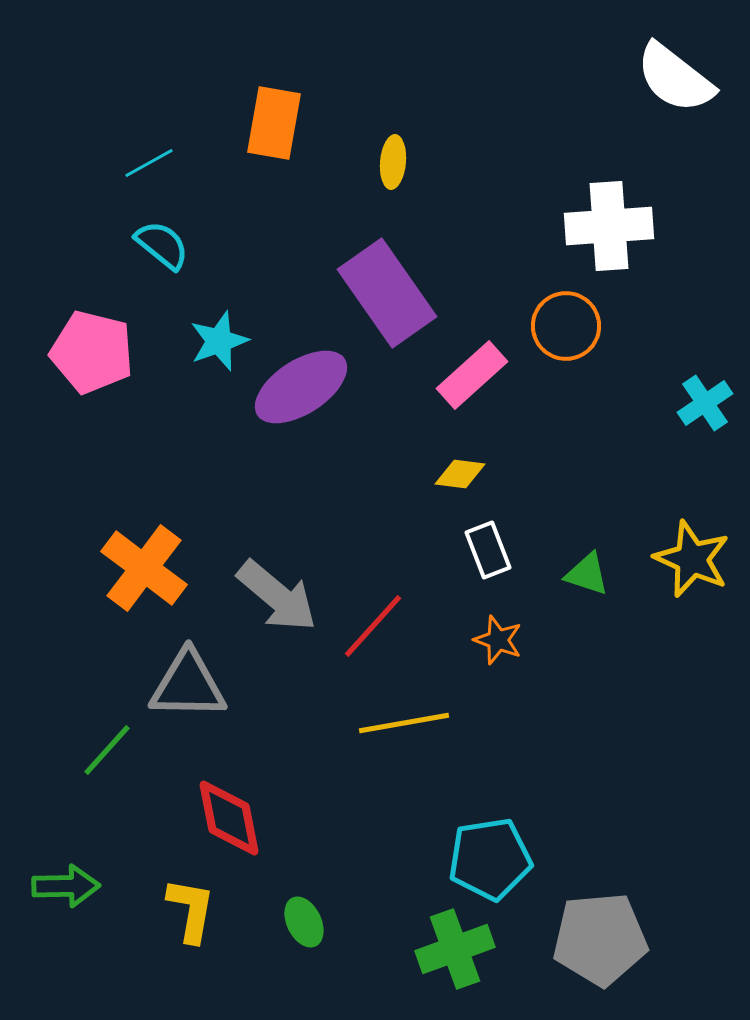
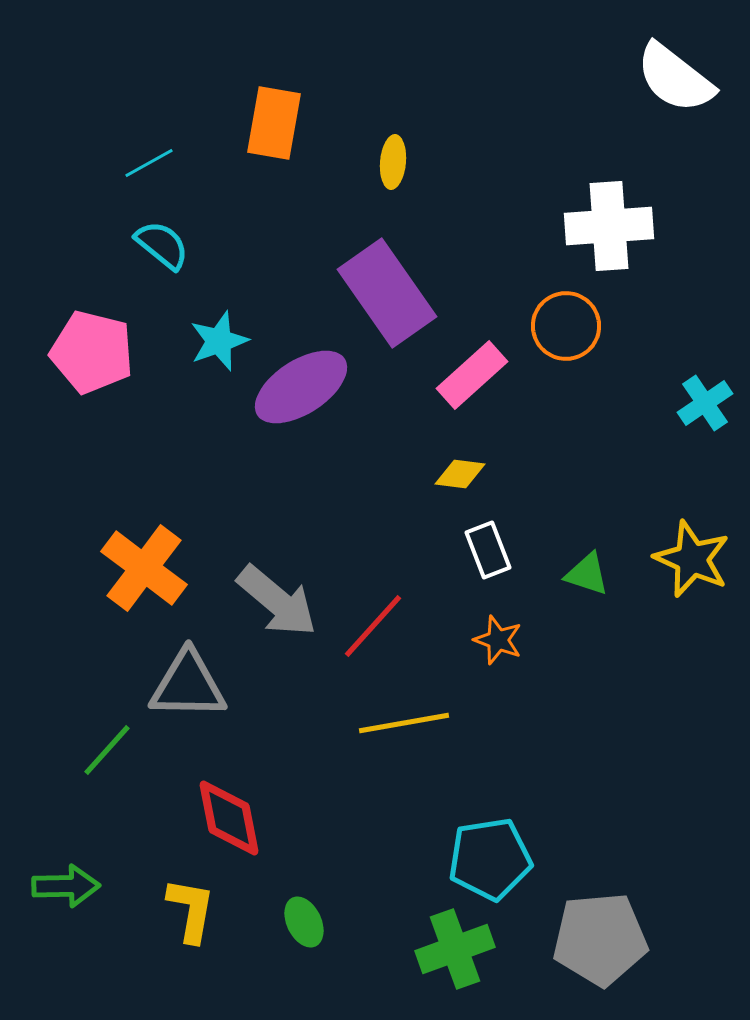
gray arrow: moved 5 px down
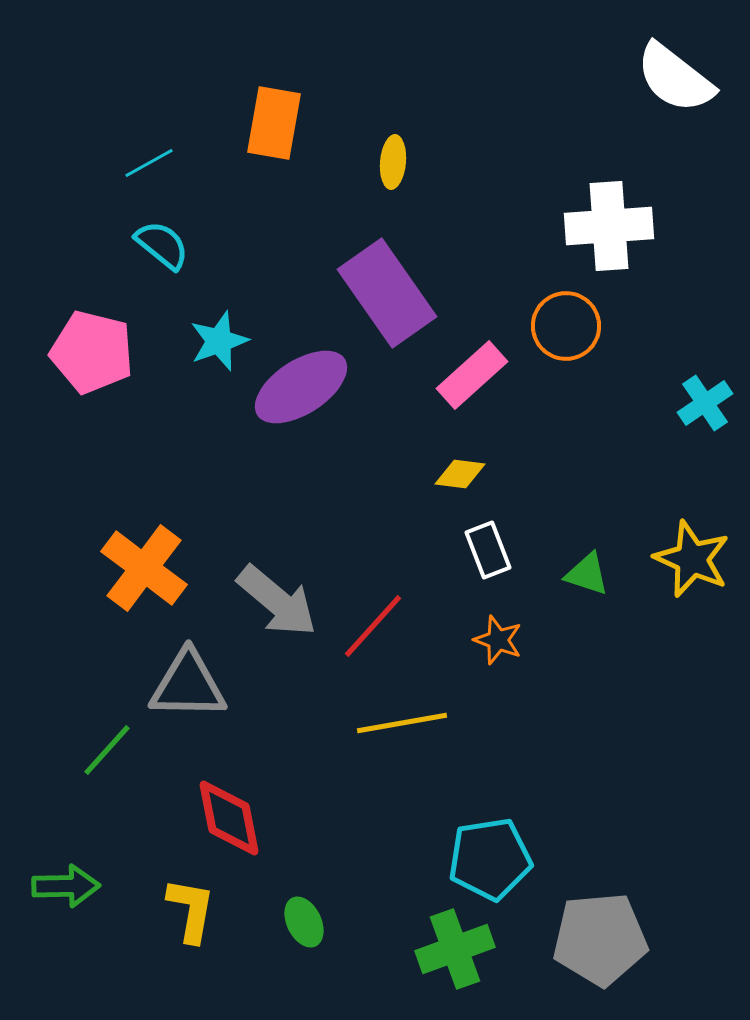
yellow line: moved 2 px left
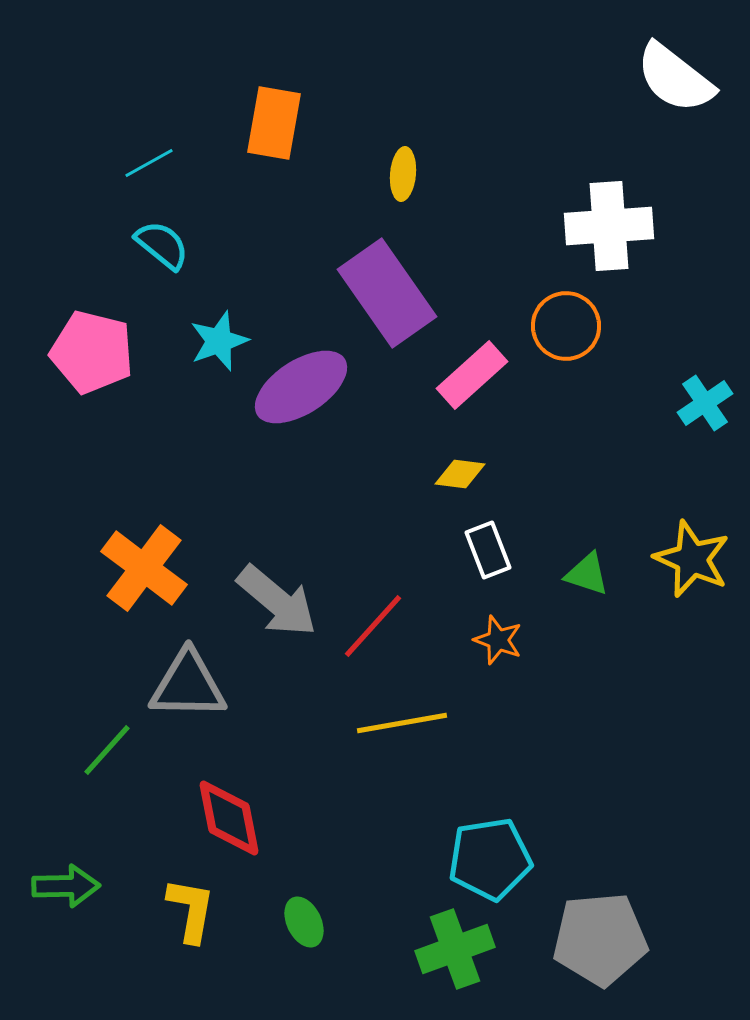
yellow ellipse: moved 10 px right, 12 px down
